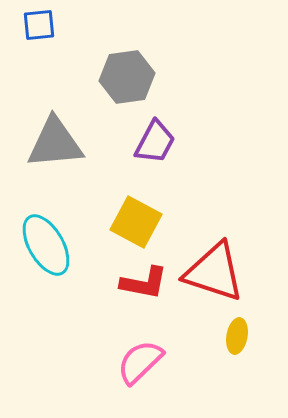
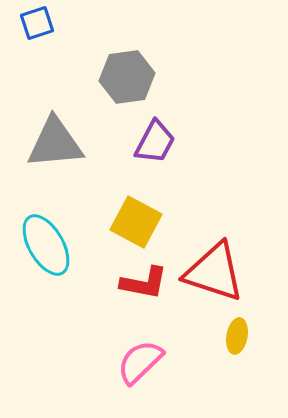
blue square: moved 2 px left, 2 px up; rotated 12 degrees counterclockwise
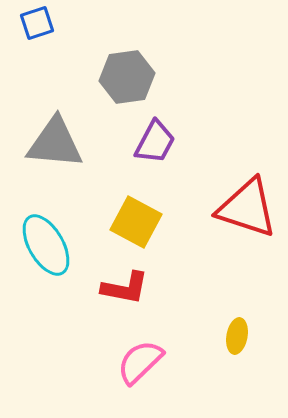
gray triangle: rotated 10 degrees clockwise
red triangle: moved 33 px right, 64 px up
red L-shape: moved 19 px left, 5 px down
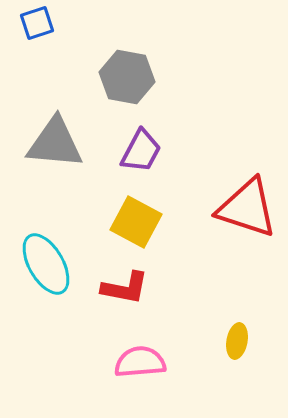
gray hexagon: rotated 18 degrees clockwise
purple trapezoid: moved 14 px left, 9 px down
cyan ellipse: moved 19 px down
yellow ellipse: moved 5 px down
pink semicircle: rotated 39 degrees clockwise
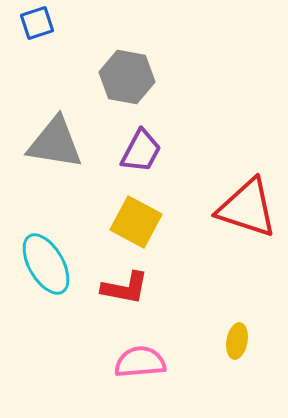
gray triangle: rotated 4 degrees clockwise
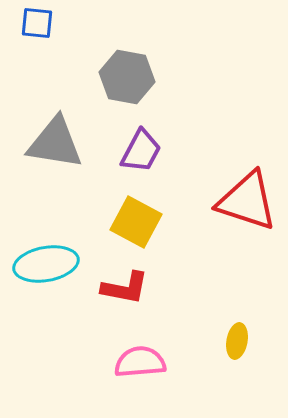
blue square: rotated 24 degrees clockwise
red triangle: moved 7 px up
cyan ellipse: rotated 70 degrees counterclockwise
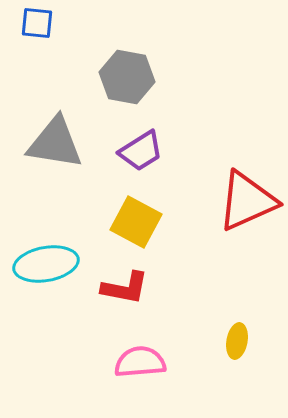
purple trapezoid: rotated 30 degrees clockwise
red triangle: rotated 42 degrees counterclockwise
